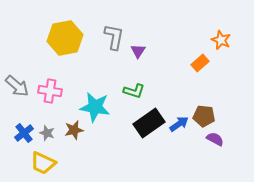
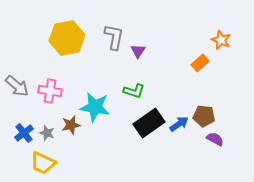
yellow hexagon: moved 2 px right
brown star: moved 3 px left, 5 px up
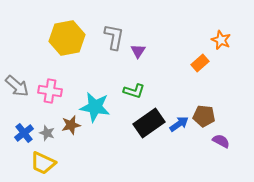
purple semicircle: moved 6 px right, 2 px down
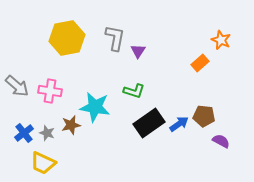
gray L-shape: moved 1 px right, 1 px down
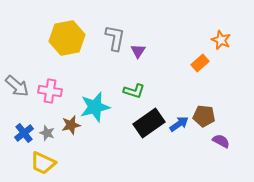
cyan star: rotated 24 degrees counterclockwise
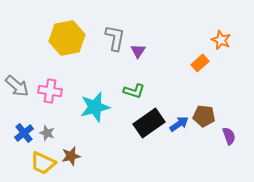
brown star: moved 31 px down
purple semicircle: moved 8 px right, 5 px up; rotated 42 degrees clockwise
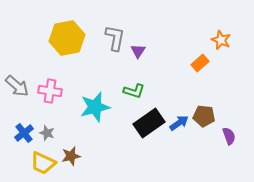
blue arrow: moved 1 px up
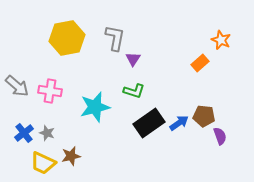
purple triangle: moved 5 px left, 8 px down
purple semicircle: moved 9 px left
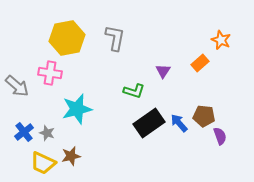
purple triangle: moved 30 px right, 12 px down
pink cross: moved 18 px up
cyan star: moved 18 px left, 2 px down
blue arrow: rotated 96 degrees counterclockwise
blue cross: moved 1 px up
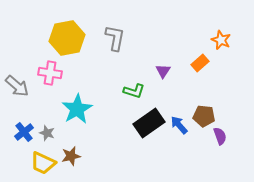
cyan star: rotated 16 degrees counterclockwise
blue arrow: moved 2 px down
